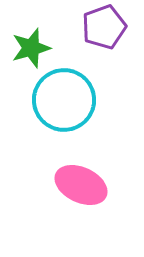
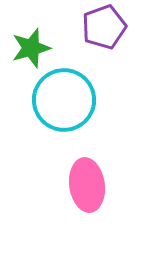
pink ellipse: moved 6 px right; rotated 57 degrees clockwise
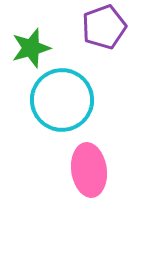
cyan circle: moved 2 px left
pink ellipse: moved 2 px right, 15 px up
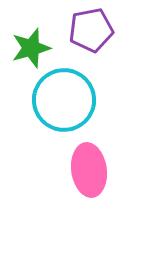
purple pentagon: moved 13 px left, 3 px down; rotated 9 degrees clockwise
cyan circle: moved 2 px right
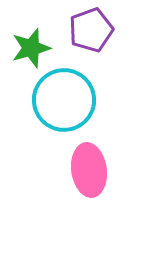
purple pentagon: rotated 9 degrees counterclockwise
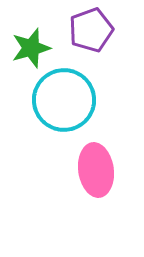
pink ellipse: moved 7 px right
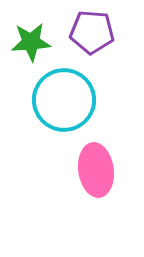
purple pentagon: moved 1 px right, 2 px down; rotated 24 degrees clockwise
green star: moved 6 px up; rotated 12 degrees clockwise
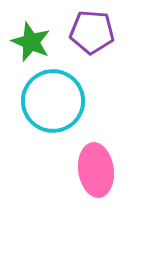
green star: rotated 27 degrees clockwise
cyan circle: moved 11 px left, 1 px down
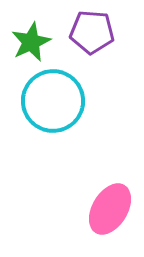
green star: rotated 24 degrees clockwise
pink ellipse: moved 14 px right, 39 px down; rotated 39 degrees clockwise
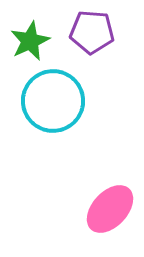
green star: moved 1 px left, 1 px up
pink ellipse: rotated 12 degrees clockwise
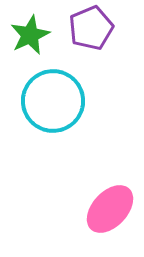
purple pentagon: moved 1 px left, 4 px up; rotated 27 degrees counterclockwise
green star: moved 6 px up
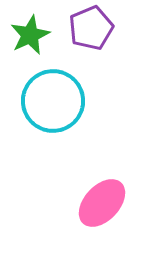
pink ellipse: moved 8 px left, 6 px up
